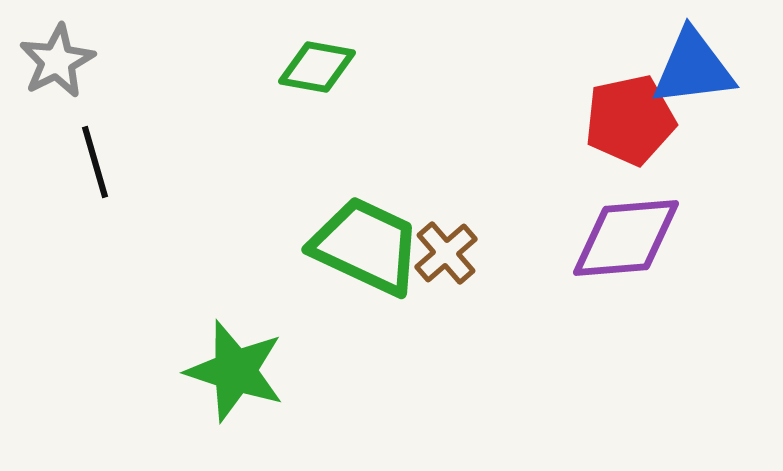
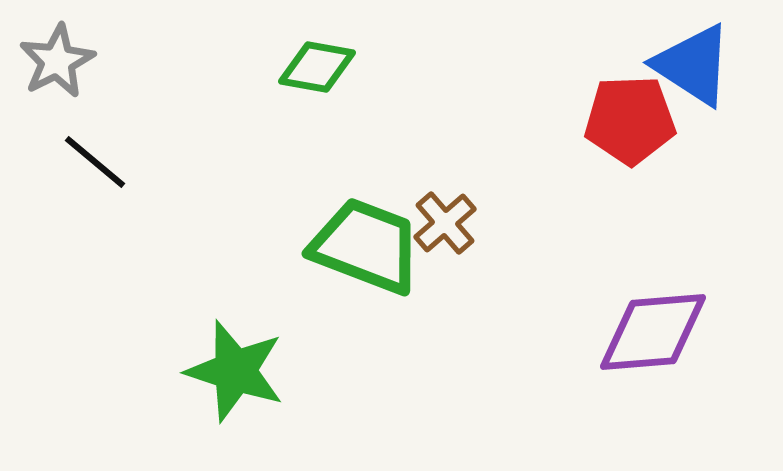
blue triangle: moved 3 px up; rotated 40 degrees clockwise
red pentagon: rotated 10 degrees clockwise
black line: rotated 34 degrees counterclockwise
purple diamond: moved 27 px right, 94 px down
green trapezoid: rotated 4 degrees counterclockwise
brown cross: moved 1 px left, 30 px up
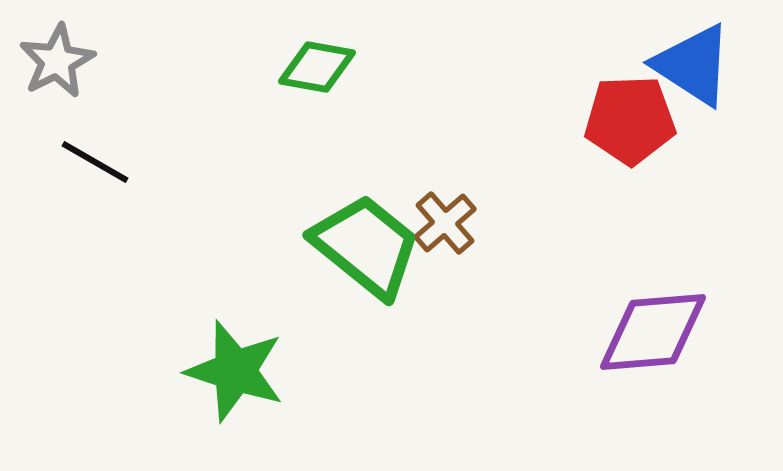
black line: rotated 10 degrees counterclockwise
green trapezoid: rotated 18 degrees clockwise
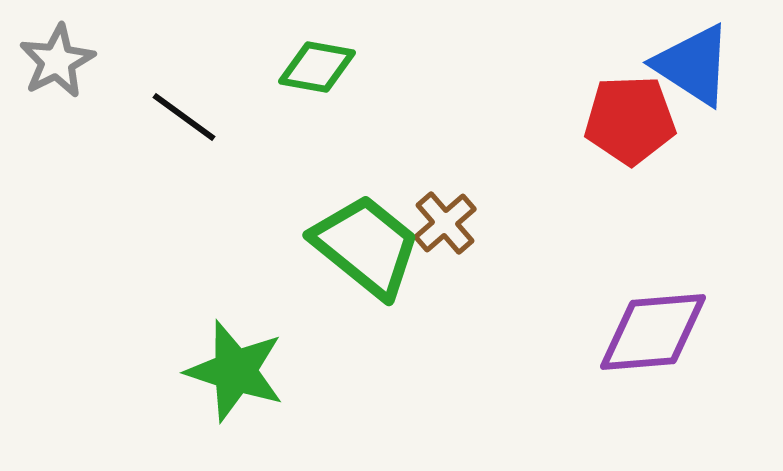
black line: moved 89 px right, 45 px up; rotated 6 degrees clockwise
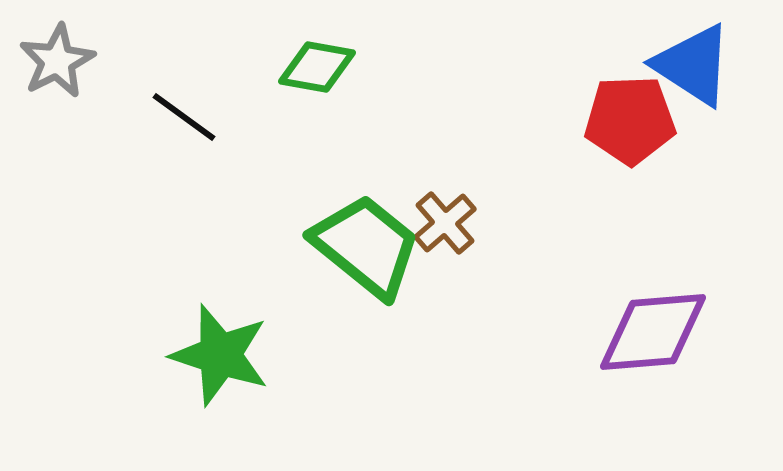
green star: moved 15 px left, 16 px up
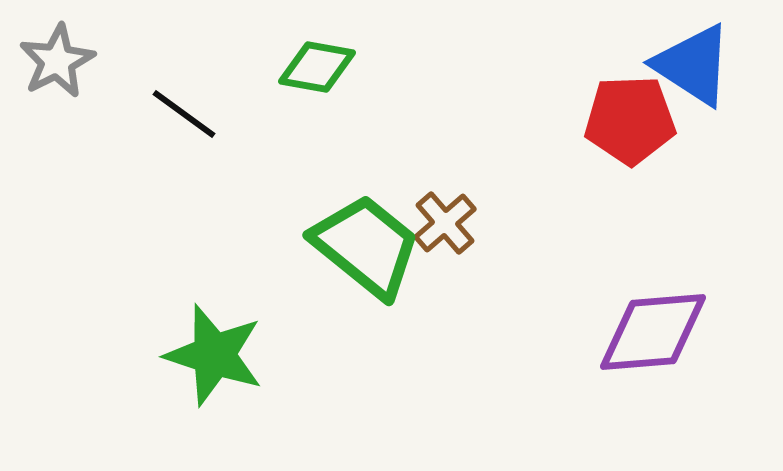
black line: moved 3 px up
green star: moved 6 px left
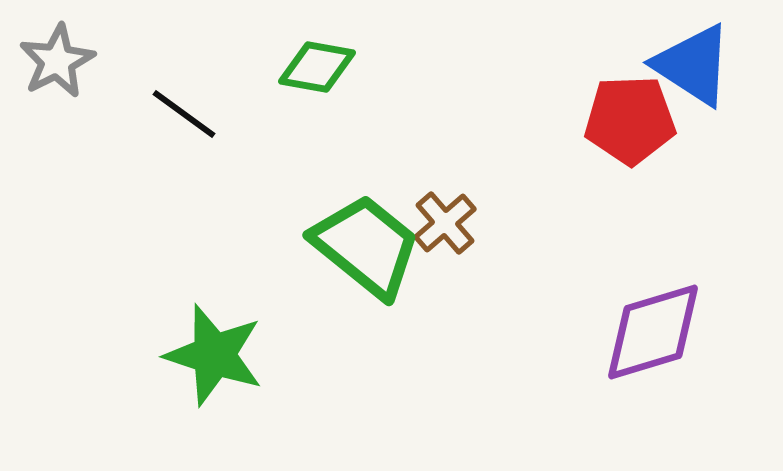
purple diamond: rotated 12 degrees counterclockwise
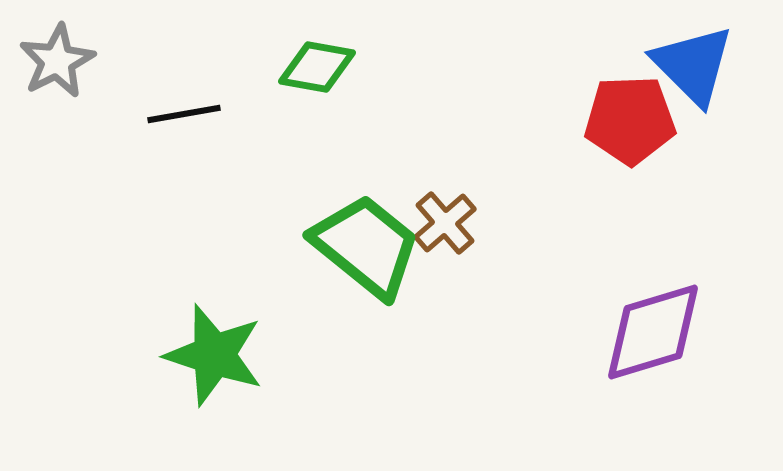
blue triangle: rotated 12 degrees clockwise
black line: rotated 46 degrees counterclockwise
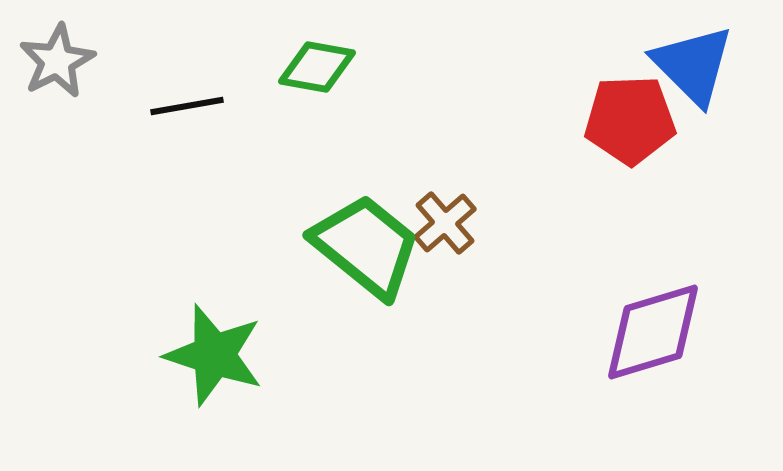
black line: moved 3 px right, 8 px up
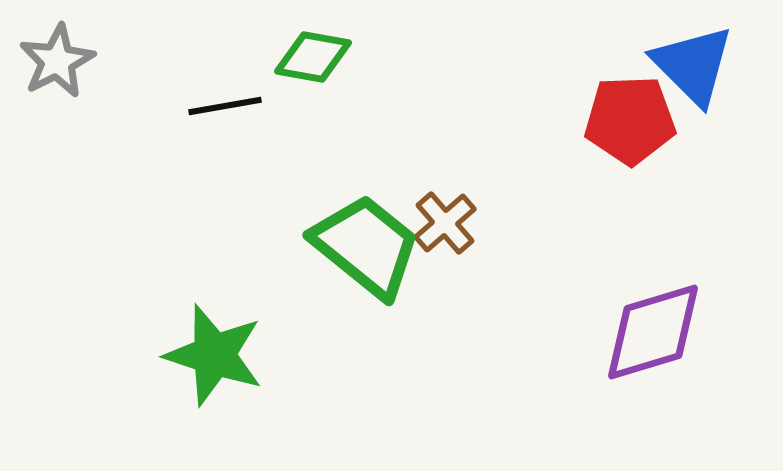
green diamond: moved 4 px left, 10 px up
black line: moved 38 px right
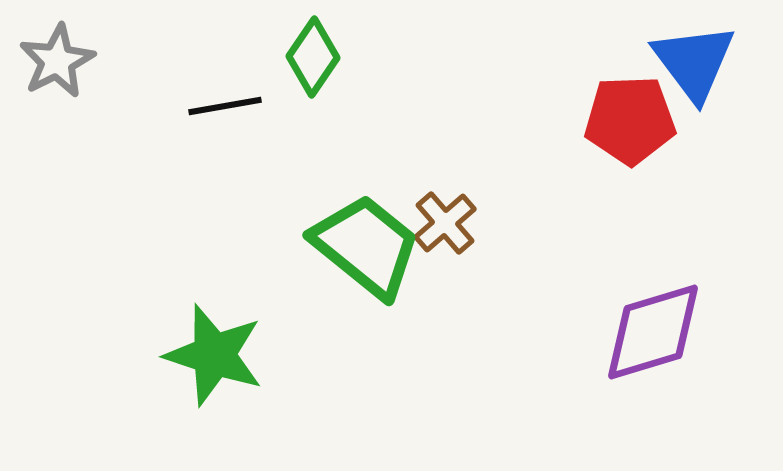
green diamond: rotated 66 degrees counterclockwise
blue triangle: moved 1 px right, 3 px up; rotated 8 degrees clockwise
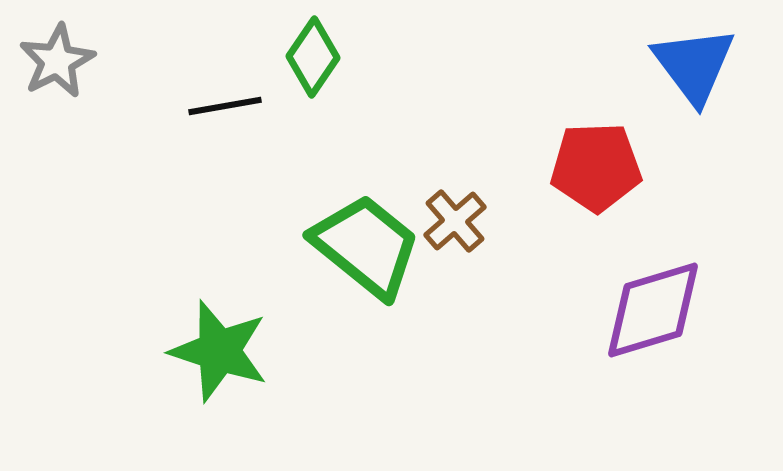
blue triangle: moved 3 px down
red pentagon: moved 34 px left, 47 px down
brown cross: moved 10 px right, 2 px up
purple diamond: moved 22 px up
green star: moved 5 px right, 4 px up
